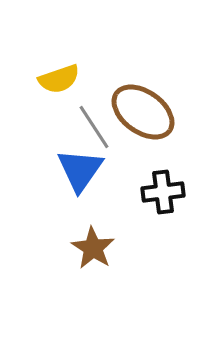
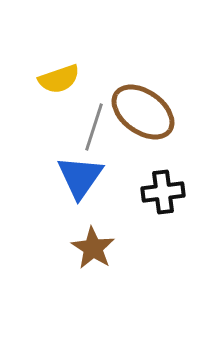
gray line: rotated 51 degrees clockwise
blue triangle: moved 7 px down
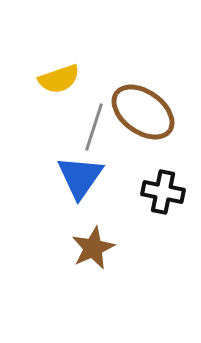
black cross: rotated 18 degrees clockwise
brown star: rotated 15 degrees clockwise
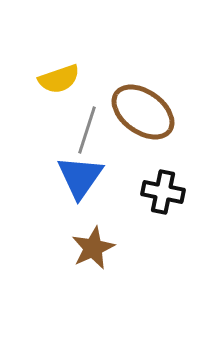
gray line: moved 7 px left, 3 px down
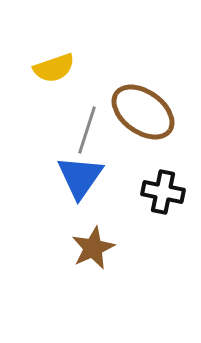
yellow semicircle: moved 5 px left, 11 px up
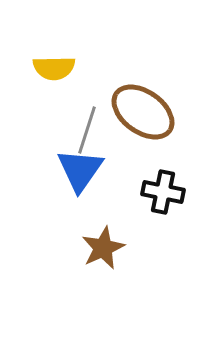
yellow semicircle: rotated 18 degrees clockwise
blue triangle: moved 7 px up
brown star: moved 10 px right
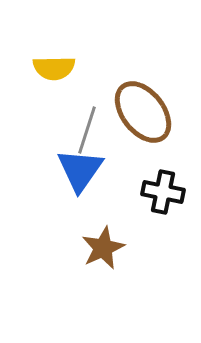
brown ellipse: rotated 16 degrees clockwise
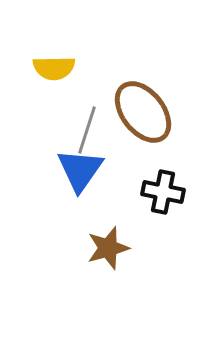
brown star: moved 5 px right; rotated 9 degrees clockwise
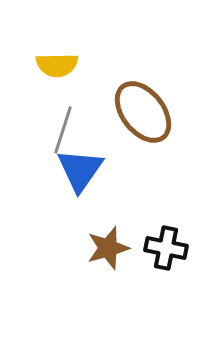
yellow semicircle: moved 3 px right, 3 px up
gray line: moved 24 px left
black cross: moved 3 px right, 56 px down
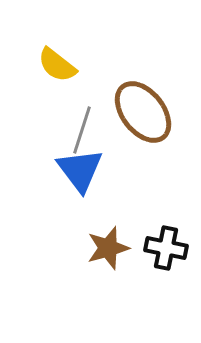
yellow semicircle: rotated 39 degrees clockwise
gray line: moved 19 px right
blue triangle: rotated 12 degrees counterclockwise
